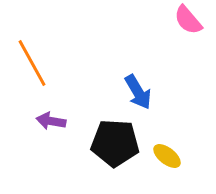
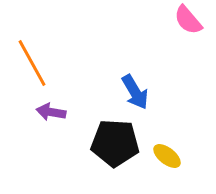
blue arrow: moved 3 px left
purple arrow: moved 9 px up
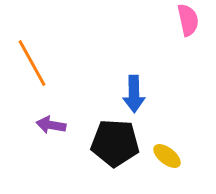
pink semicircle: rotated 152 degrees counterclockwise
blue arrow: moved 1 px left, 2 px down; rotated 30 degrees clockwise
purple arrow: moved 13 px down
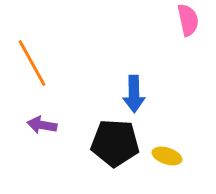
purple arrow: moved 9 px left
yellow ellipse: rotated 20 degrees counterclockwise
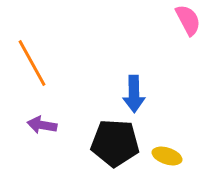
pink semicircle: rotated 16 degrees counterclockwise
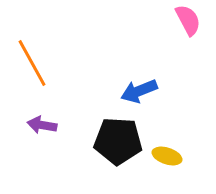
blue arrow: moved 5 px right, 3 px up; rotated 69 degrees clockwise
black pentagon: moved 3 px right, 2 px up
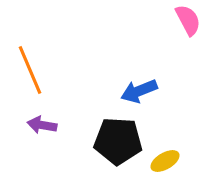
orange line: moved 2 px left, 7 px down; rotated 6 degrees clockwise
yellow ellipse: moved 2 px left, 5 px down; rotated 48 degrees counterclockwise
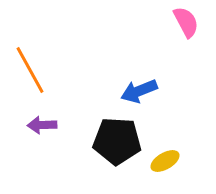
pink semicircle: moved 2 px left, 2 px down
orange line: rotated 6 degrees counterclockwise
purple arrow: rotated 12 degrees counterclockwise
black pentagon: moved 1 px left
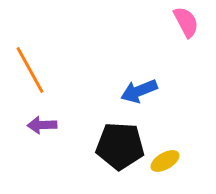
black pentagon: moved 3 px right, 5 px down
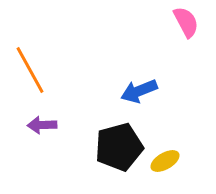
black pentagon: moved 1 px left, 1 px down; rotated 18 degrees counterclockwise
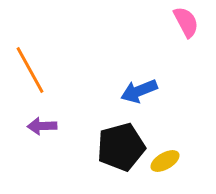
purple arrow: moved 1 px down
black pentagon: moved 2 px right
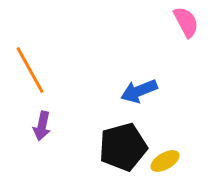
purple arrow: rotated 76 degrees counterclockwise
black pentagon: moved 2 px right
